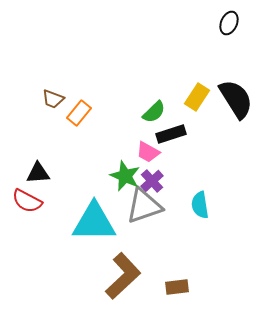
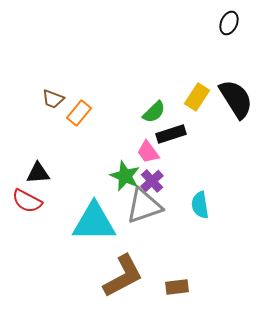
pink trapezoid: rotated 25 degrees clockwise
brown L-shape: rotated 15 degrees clockwise
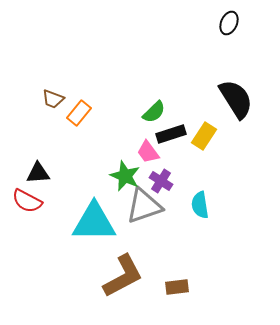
yellow rectangle: moved 7 px right, 39 px down
purple cross: moved 9 px right; rotated 15 degrees counterclockwise
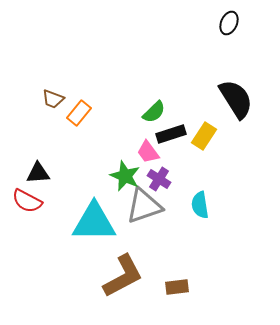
purple cross: moved 2 px left, 2 px up
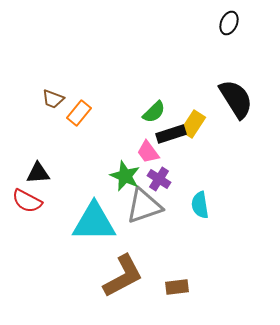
yellow rectangle: moved 11 px left, 12 px up
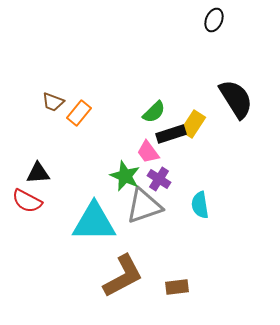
black ellipse: moved 15 px left, 3 px up
brown trapezoid: moved 3 px down
